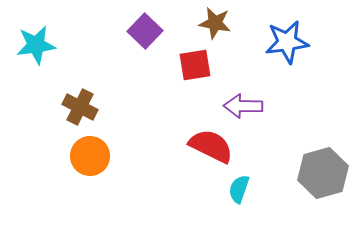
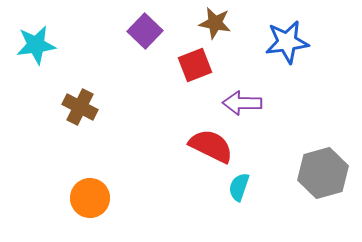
red square: rotated 12 degrees counterclockwise
purple arrow: moved 1 px left, 3 px up
orange circle: moved 42 px down
cyan semicircle: moved 2 px up
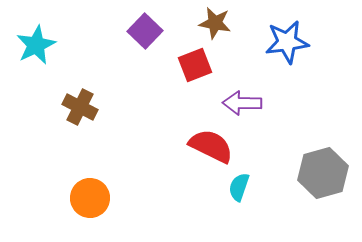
cyan star: rotated 18 degrees counterclockwise
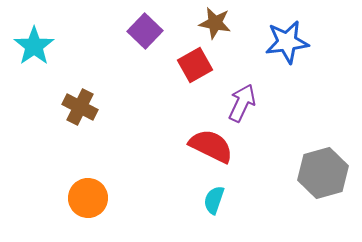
cyan star: moved 2 px left, 1 px down; rotated 9 degrees counterclockwise
red square: rotated 8 degrees counterclockwise
purple arrow: rotated 114 degrees clockwise
cyan semicircle: moved 25 px left, 13 px down
orange circle: moved 2 px left
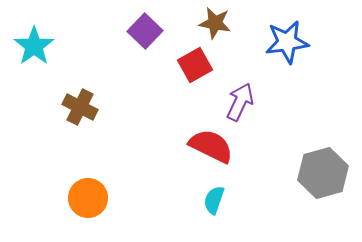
purple arrow: moved 2 px left, 1 px up
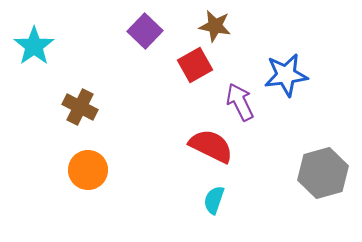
brown star: moved 3 px down
blue star: moved 1 px left, 33 px down
purple arrow: rotated 51 degrees counterclockwise
orange circle: moved 28 px up
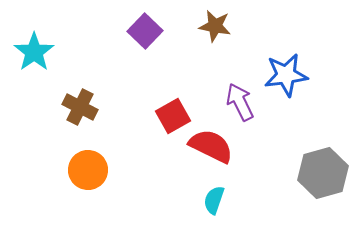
cyan star: moved 6 px down
red square: moved 22 px left, 51 px down
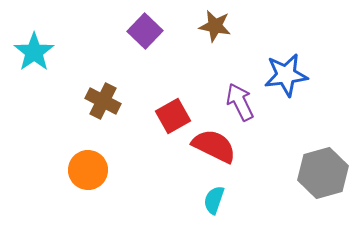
brown cross: moved 23 px right, 6 px up
red semicircle: moved 3 px right
